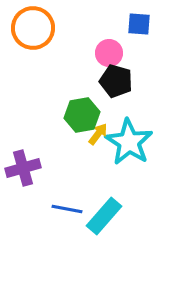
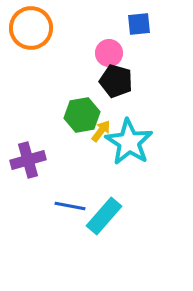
blue square: rotated 10 degrees counterclockwise
orange circle: moved 2 px left
yellow arrow: moved 3 px right, 3 px up
purple cross: moved 5 px right, 8 px up
blue line: moved 3 px right, 3 px up
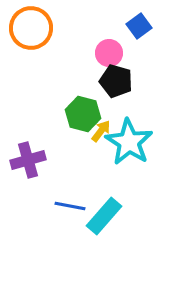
blue square: moved 2 px down; rotated 30 degrees counterclockwise
green hexagon: moved 1 px right, 1 px up; rotated 24 degrees clockwise
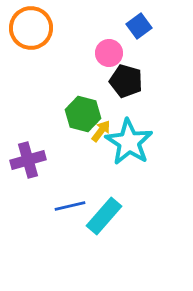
black pentagon: moved 10 px right
blue line: rotated 24 degrees counterclockwise
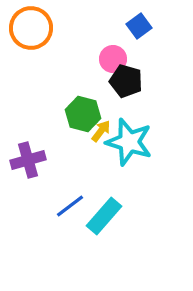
pink circle: moved 4 px right, 6 px down
cyan star: rotated 15 degrees counterclockwise
blue line: rotated 24 degrees counterclockwise
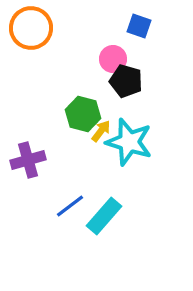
blue square: rotated 35 degrees counterclockwise
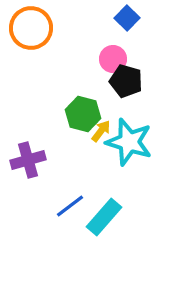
blue square: moved 12 px left, 8 px up; rotated 25 degrees clockwise
cyan rectangle: moved 1 px down
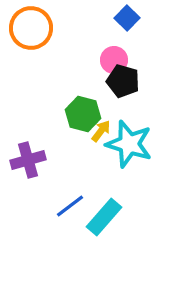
pink circle: moved 1 px right, 1 px down
black pentagon: moved 3 px left
cyan star: moved 2 px down
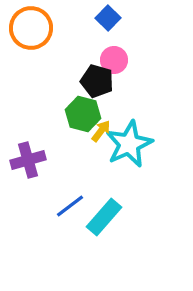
blue square: moved 19 px left
black pentagon: moved 26 px left
cyan star: rotated 30 degrees clockwise
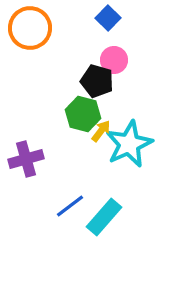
orange circle: moved 1 px left
purple cross: moved 2 px left, 1 px up
